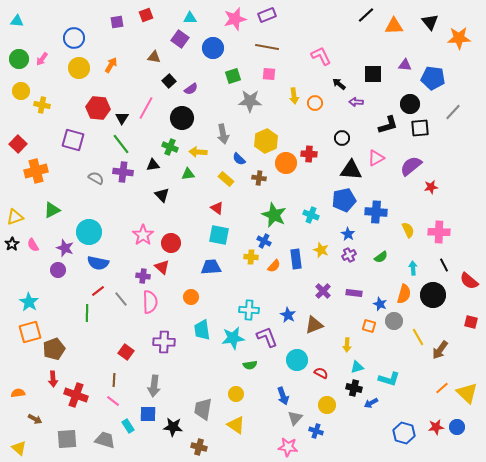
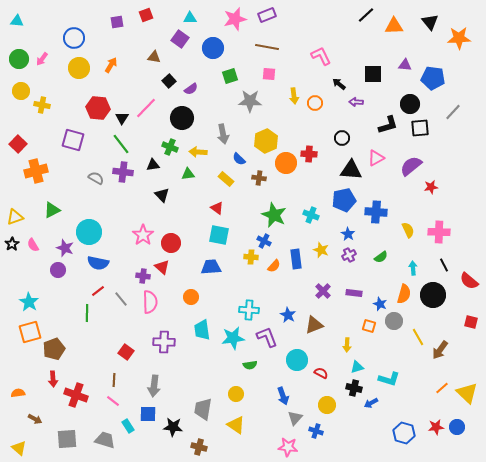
green square at (233, 76): moved 3 px left
pink line at (146, 108): rotated 15 degrees clockwise
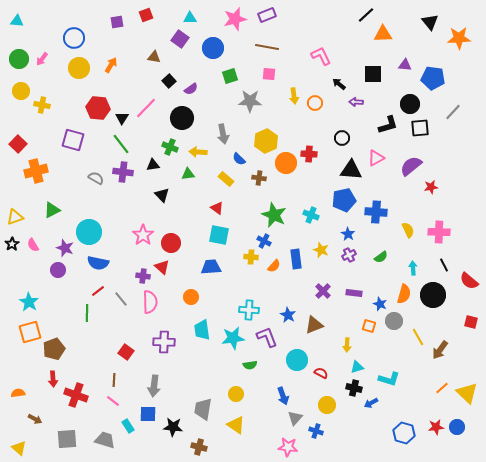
orange triangle at (394, 26): moved 11 px left, 8 px down
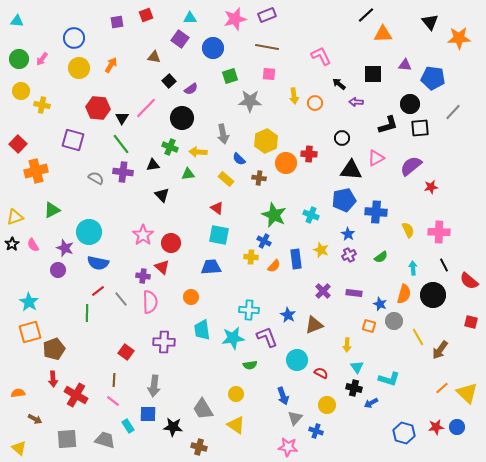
cyan triangle at (357, 367): rotated 48 degrees counterclockwise
red cross at (76, 395): rotated 10 degrees clockwise
gray trapezoid at (203, 409): rotated 40 degrees counterclockwise
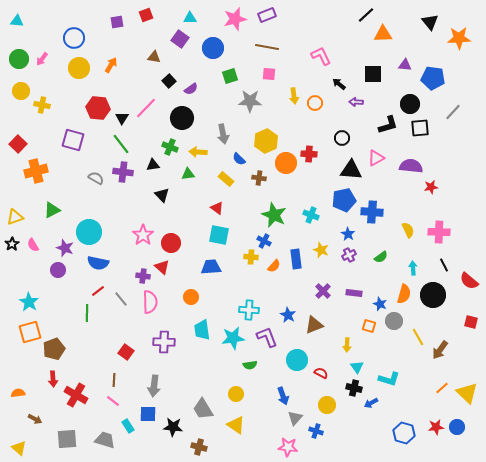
purple semicircle at (411, 166): rotated 45 degrees clockwise
blue cross at (376, 212): moved 4 px left
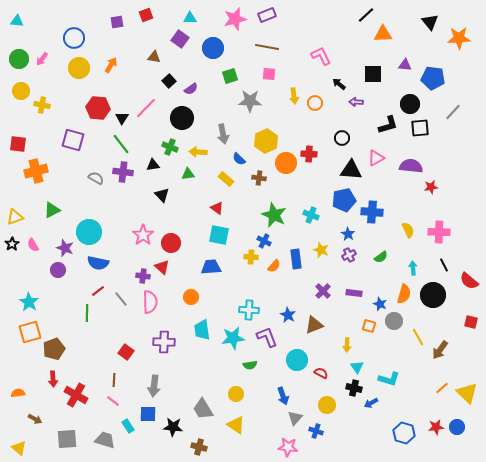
red square at (18, 144): rotated 36 degrees counterclockwise
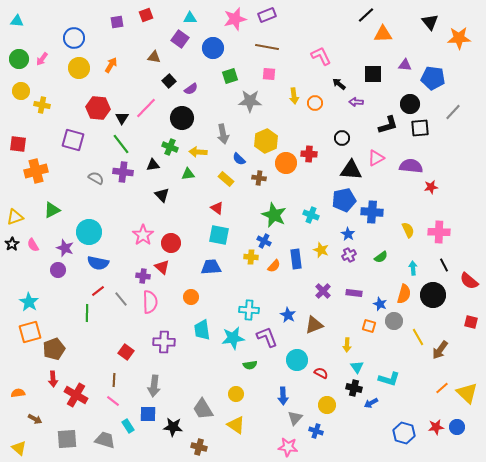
blue arrow at (283, 396): rotated 18 degrees clockwise
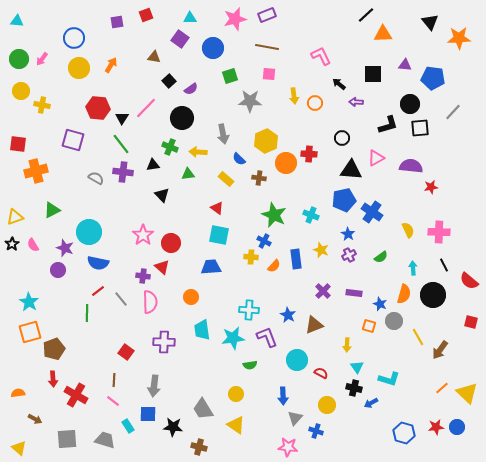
blue cross at (372, 212): rotated 30 degrees clockwise
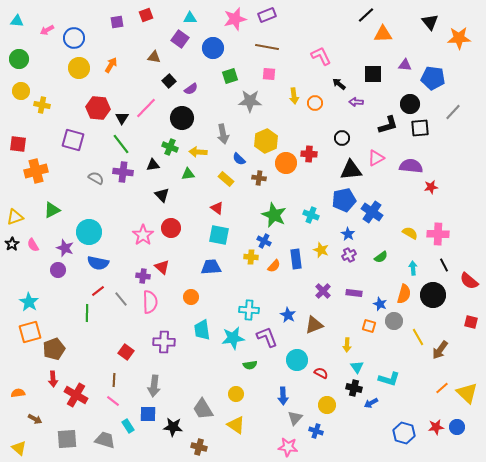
pink arrow at (42, 59): moved 5 px right, 29 px up; rotated 24 degrees clockwise
black triangle at (351, 170): rotated 10 degrees counterclockwise
yellow semicircle at (408, 230): moved 2 px right, 3 px down; rotated 35 degrees counterclockwise
pink cross at (439, 232): moved 1 px left, 2 px down
red circle at (171, 243): moved 15 px up
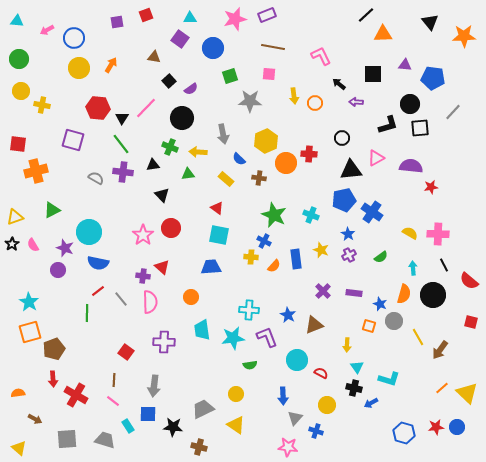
orange star at (459, 38): moved 5 px right, 2 px up
brown line at (267, 47): moved 6 px right
gray trapezoid at (203, 409): rotated 95 degrees clockwise
